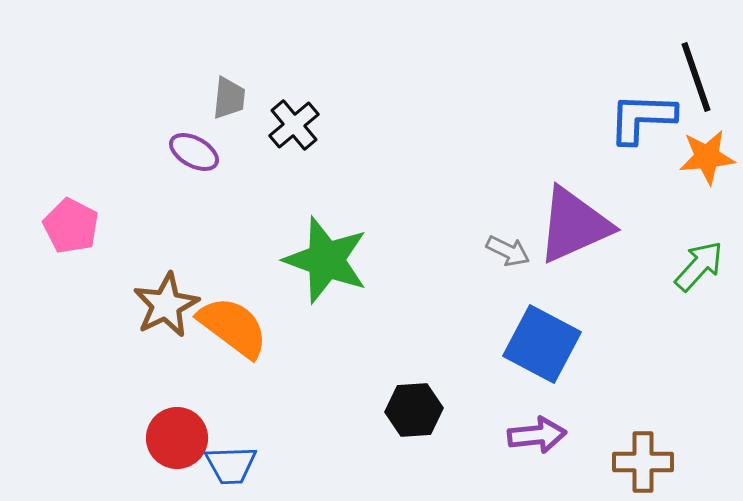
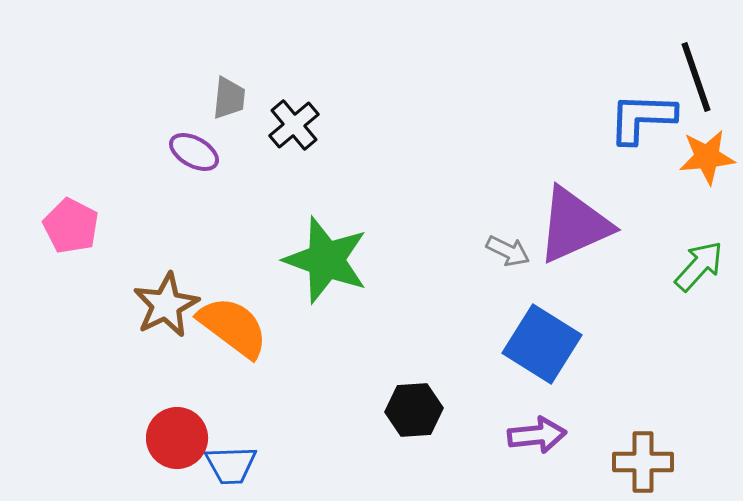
blue square: rotated 4 degrees clockwise
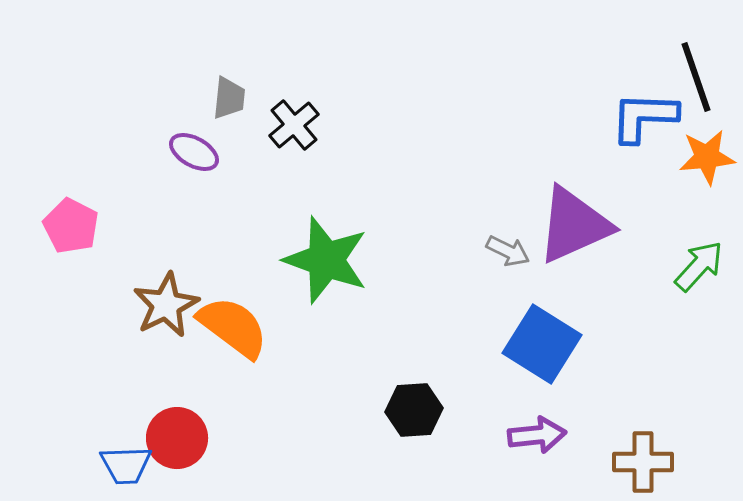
blue L-shape: moved 2 px right, 1 px up
blue trapezoid: moved 105 px left
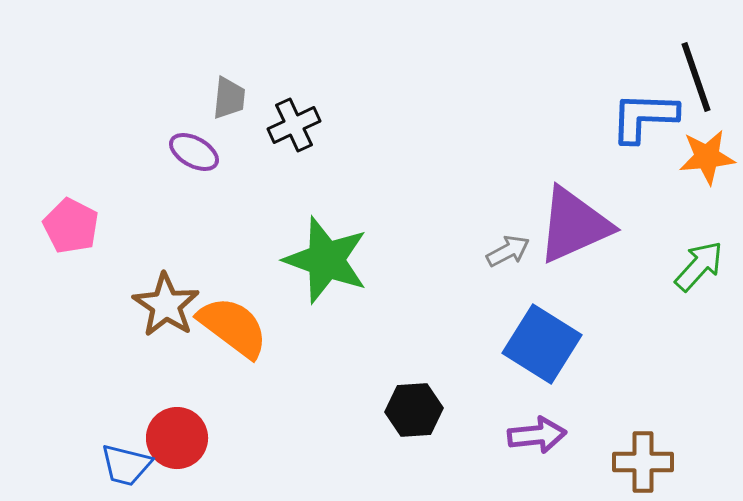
black cross: rotated 15 degrees clockwise
gray arrow: rotated 54 degrees counterclockwise
brown star: rotated 12 degrees counterclockwise
blue trapezoid: rotated 16 degrees clockwise
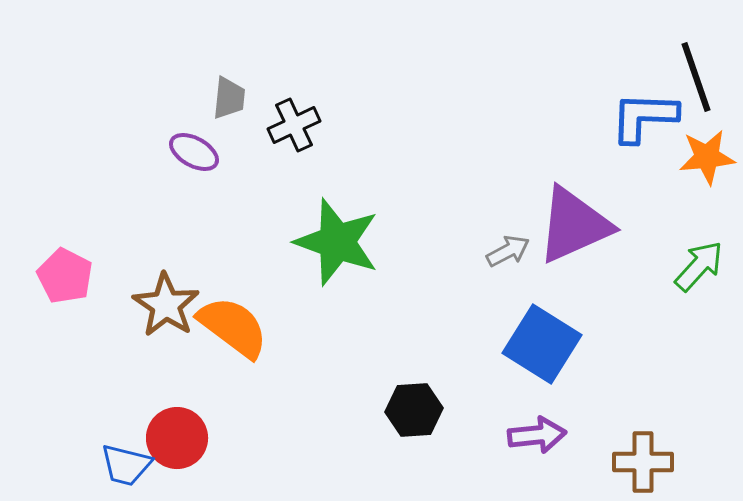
pink pentagon: moved 6 px left, 50 px down
green star: moved 11 px right, 18 px up
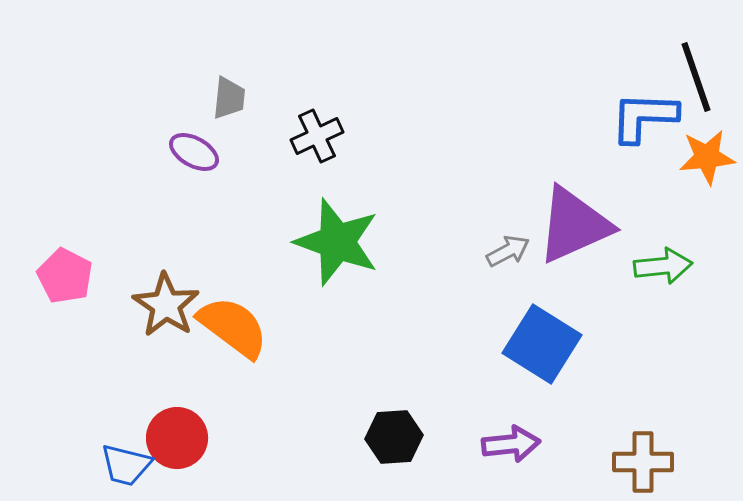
black cross: moved 23 px right, 11 px down
green arrow: moved 36 px left; rotated 42 degrees clockwise
black hexagon: moved 20 px left, 27 px down
purple arrow: moved 26 px left, 9 px down
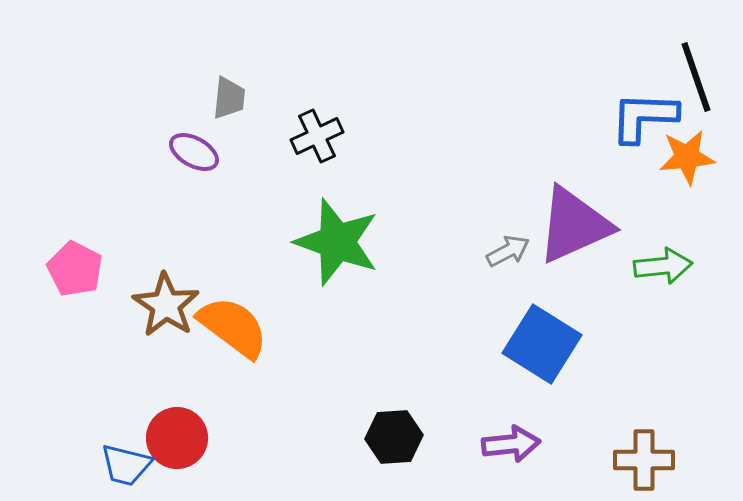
orange star: moved 20 px left
pink pentagon: moved 10 px right, 7 px up
brown cross: moved 1 px right, 2 px up
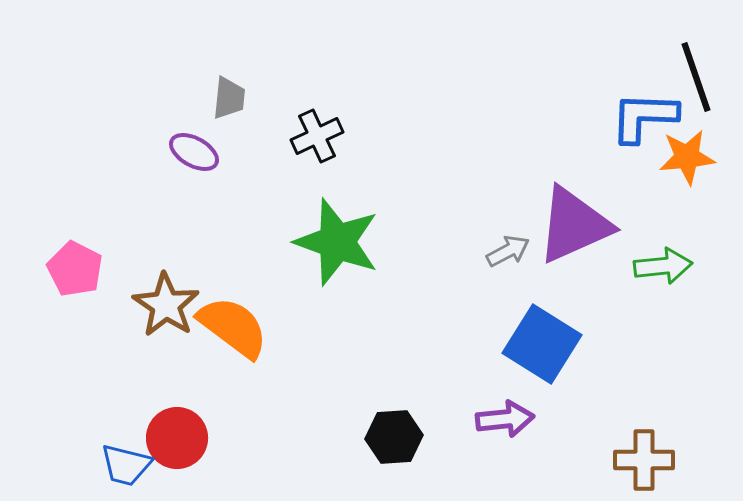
purple arrow: moved 6 px left, 25 px up
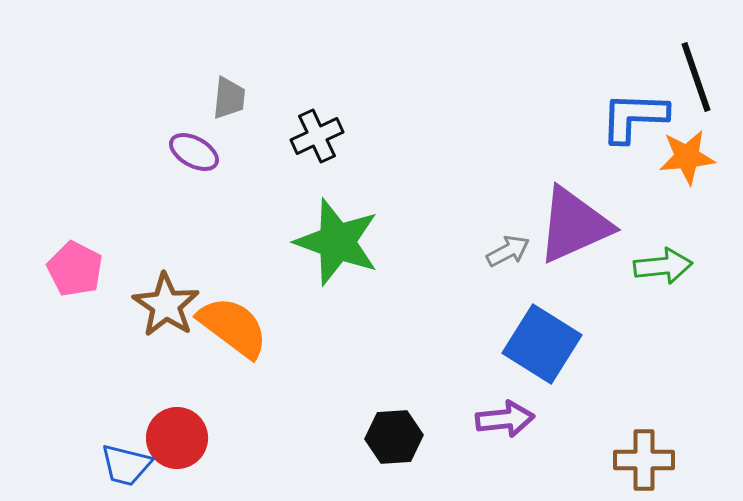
blue L-shape: moved 10 px left
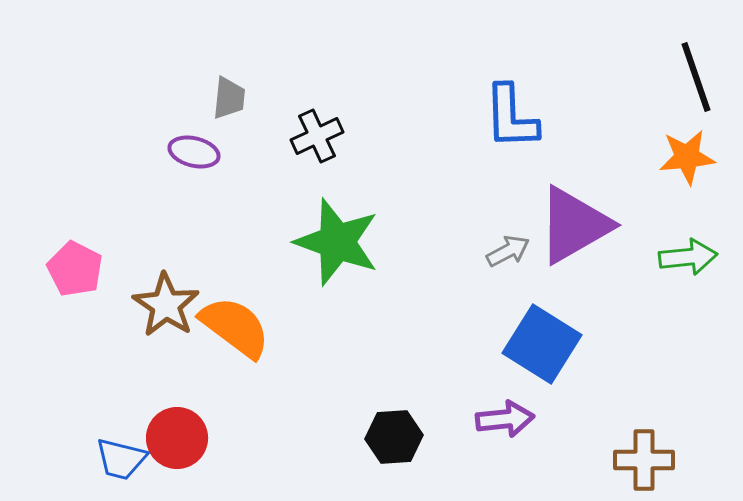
blue L-shape: moved 123 px left; rotated 94 degrees counterclockwise
purple ellipse: rotated 15 degrees counterclockwise
purple triangle: rotated 6 degrees counterclockwise
green arrow: moved 25 px right, 9 px up
orange semicircle: moved 2 px right
blue trapezoid: moved 5 px left, 6 px up
